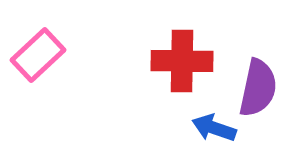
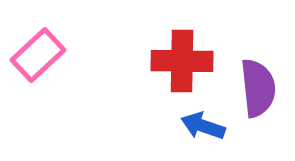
purple semicircle: rotated 18 degrees counterclockwise
blue arrow: moved 11 px left, 2 px up
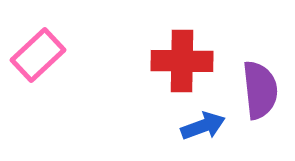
purple semicircle: moved 2 px right, 2 px down
blue arrow: rotated 141 degrees clockwise
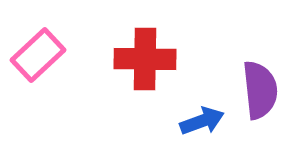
red cross: moved 37 px left, 2 px up
blue arrow: moved 1 px left, 5 px up
